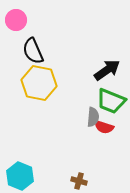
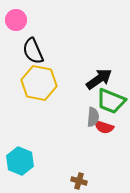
black arrow: moved 8 px left, 9 px down
cyan hexagon: moved 15 px up
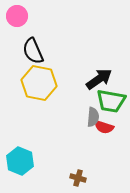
pink circle: moved 1 px right, 4 px up
green trapezoid: rotated 12 degrees counterclockwise
brown cross: moved 1 px left, 3 px up
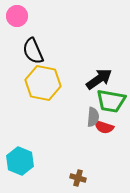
yellow hexagon: moved 4 px right
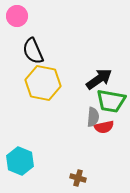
red semicircle: rotated 30 degrees counterclockwise
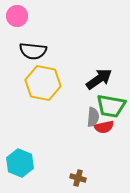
black semicircle: rotated 60 degrees counterclockwise
green trapezoid: moved 5 px down
cyan hexagon: moved 2 px down
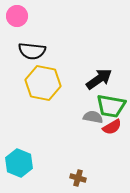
black semicircle: moved 1 px left
gray semicircle: rotated 84 degrees counterclockwise
red semicircle: moved 8 px right; rotated 18 degrees counterclockwise
cyan hexagon: moved 1 px left
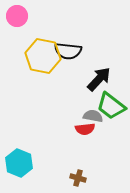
black semicircle: moved 36 px right
black arrow: rotated 12 degrees counterclockwise
yellow hexagon: moved 27 px up
green trapezoid: rotated 28 degrees clockwise
gray semicircle: moved 1 px up
red semicircle: moved 27 px left, 2 px down; rotated 24 degrees clockwise
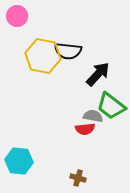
black arrow: moved 1 px left, 5 px up
cyan hexagon: moved 2 px up; rotated 16 degrees counterclockwise
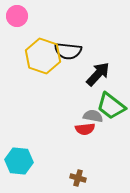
yellow hexagon: rotated 8 degrees clockwise
